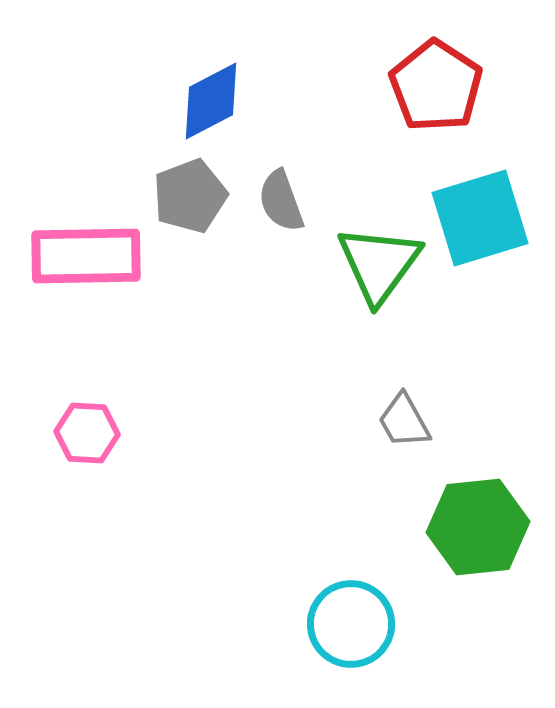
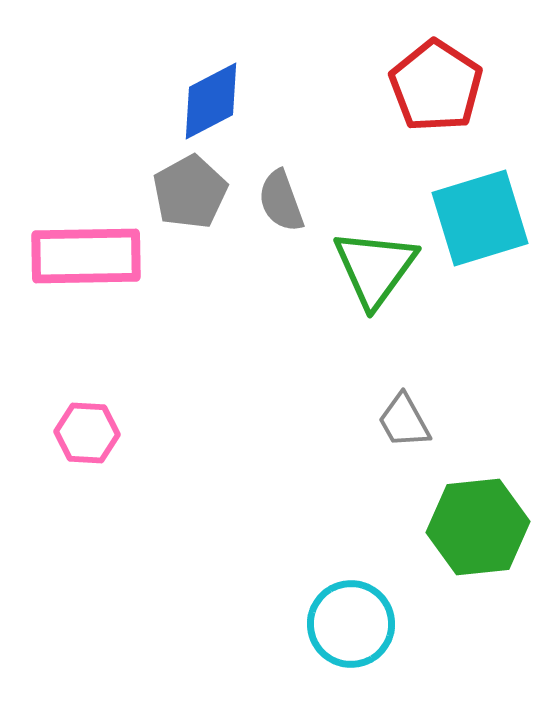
gray pentagon: moved 4 px up; rotated 8 degrees counterclockwise
green triangle: moved 4 px left, 4 px down
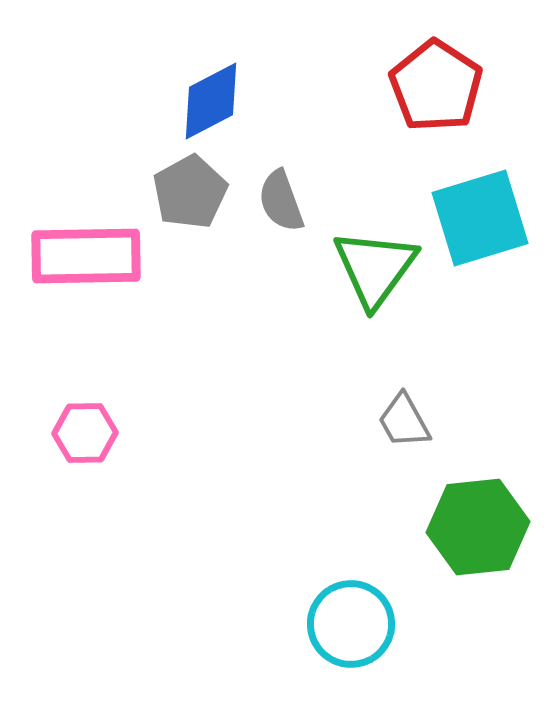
pink hexagon: moved 2 px left; rotated 4 degrees counterclockwise
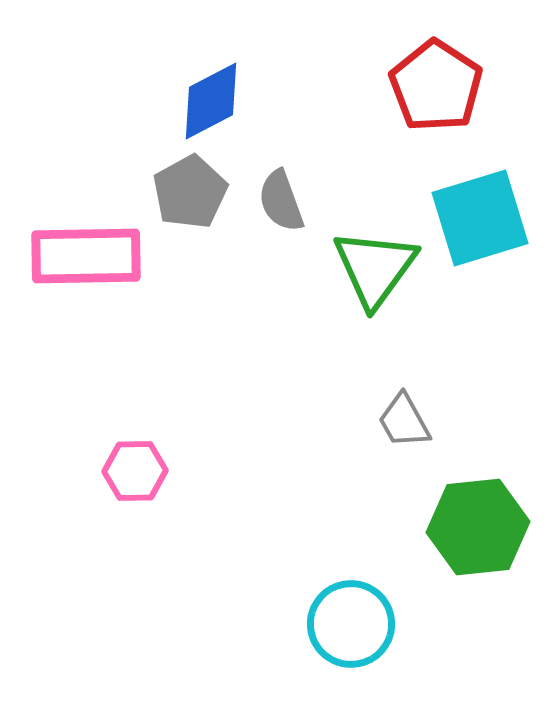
pink hexagon: moved 50 px right, 38 px down
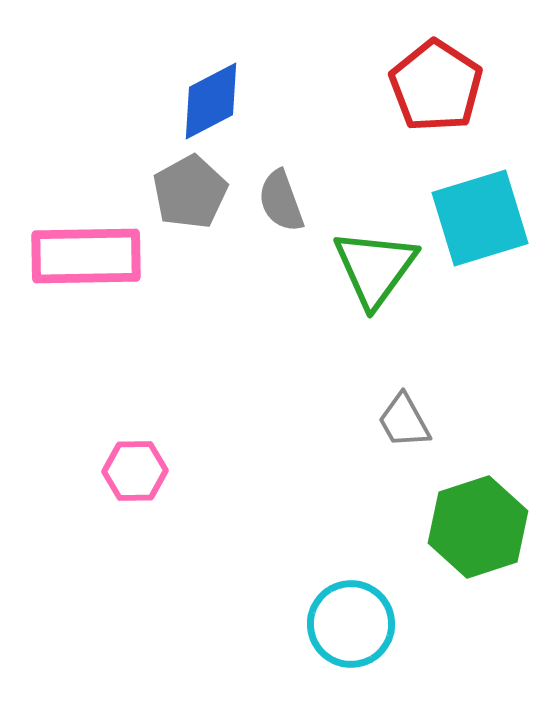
green hexagon: rotated 12 degrees counterclockwise
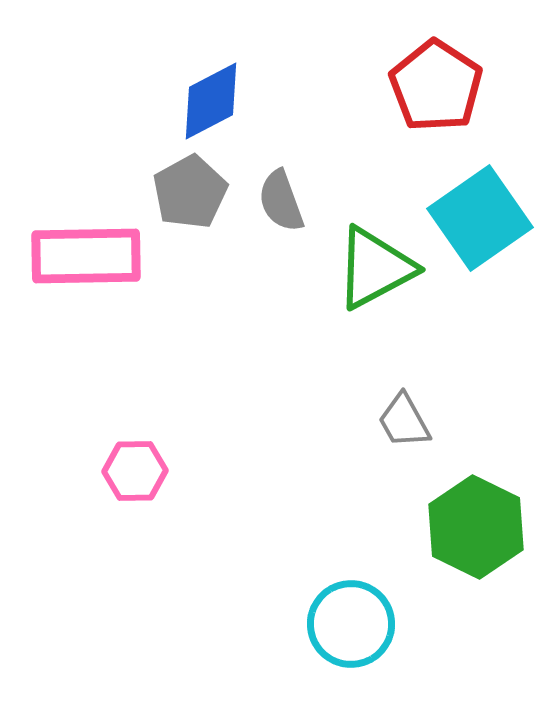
cyan square: rotated 18 degrees counterclockwise
green triangle: rotated 26 degrees clockwise
green hexagon: moved 2 px left; rotated 16 degrees counterclockwise
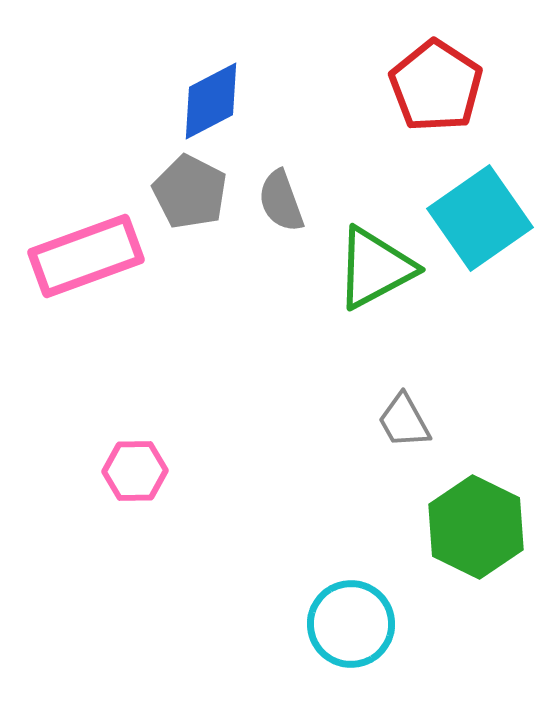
gray pentagon: rotated 16 degrees counterclockwise
pink rectangle: rotated 19 degrees counterclockwise
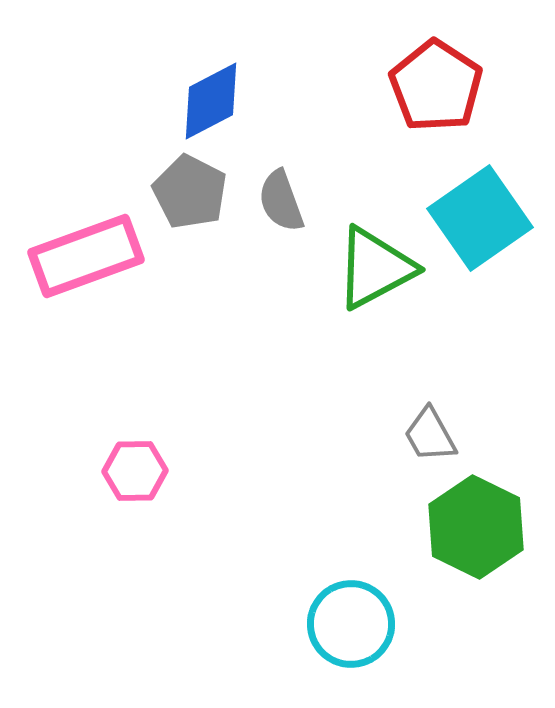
gray trapezoid: moved 26 px right, 14 px down
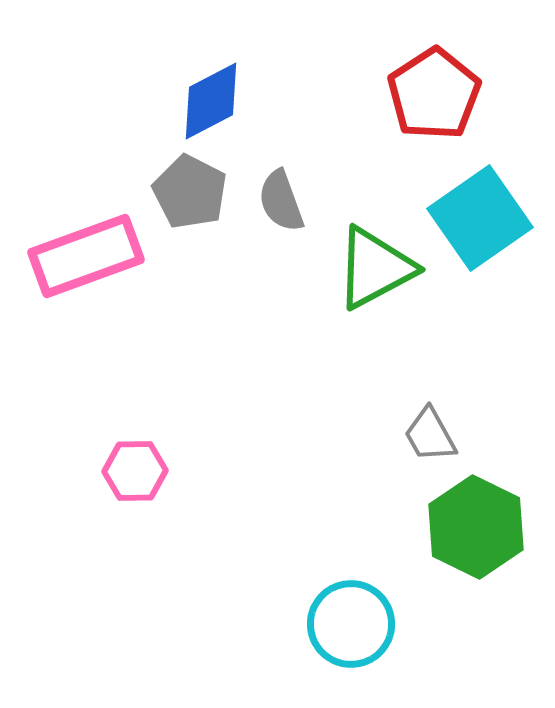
red pentagon: moved 2 px left, 8 px down; rotated 6 degrees clockwise
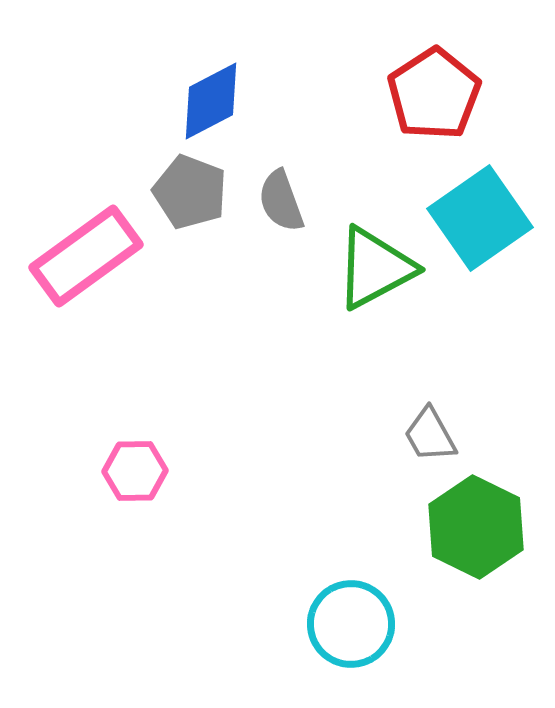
gray pentagon: rotated 6 degrees counterclockwise
pink rectangle: rotated 16 degrees counterclockwise
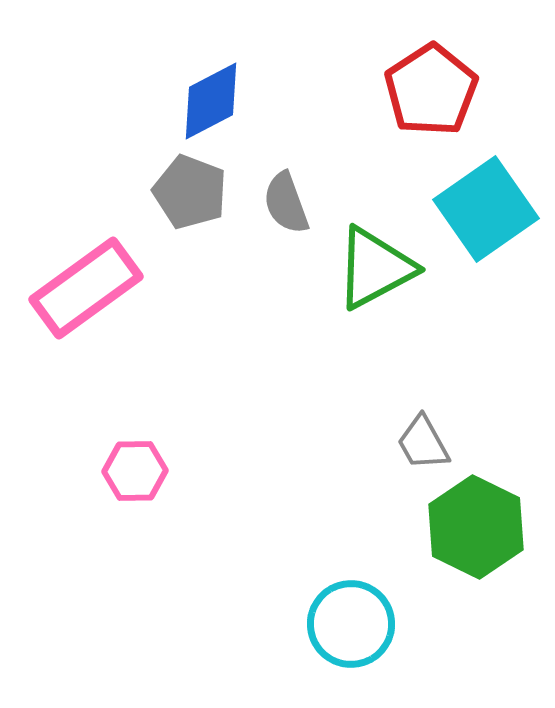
red pentagon: moved 3 px left, 4 px up
gray semicircle: moved 5 px right, 2 px down
cyan square: moved 6 px right, 9 px up
pink rectangle: moved 32 px down
gray trapezoid: moved 7 px left, 8 px down
